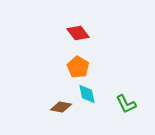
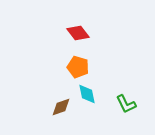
orange pentagon: rotated 15 degrees counterclockwise
brown diamond: rotated 30 degrees counterclockwise
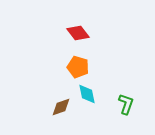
green L-shape: rotated 135 degrees counterclockwise
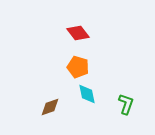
brown diamond: moved 11 px left
